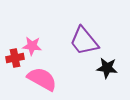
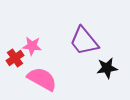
red cross: rotated 24 degrees counterclockwise
black star: rotated 15 degrees counterclockwise
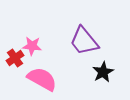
black star: moved 4 px left, 4 px down; rotated 20 degrees counterclockwise
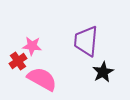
purple trapezoid: moved 2 px right; rotated 44 degrees clockwise
red cross: moved 3 px right, 3 px down
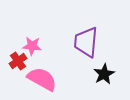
purple trapezoid: moved 1 px down
black star: moved 1 px right, 2 px down
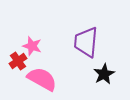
pink star: rotated 12 degrees clockwise
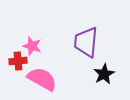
red cross: rotated 30 degrees clockwise
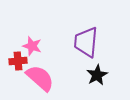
black star: moved 7 px left, 1 px down
pink semicircle: moved 2 px left, 1 px up; rotated 12 degrees clockwise
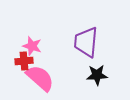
red cross: moved 6 px right
black star: rotated 25 degrees clockwise
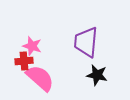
black star: rotated 15 degrees clockwise
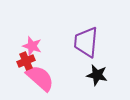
red cross: moved 2 px right; rotated 18 degrees counterclockwise
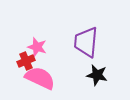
pink star: moved 5 px right, 1 px down
pink semicircle: rotated 16 degrees counterclockwise
